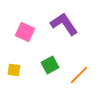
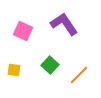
pink square: moved 2 px left, 1 px up
green square: rotated 18 degrees counterclockwise
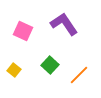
yellow square: rotated 32 degrees clockwise
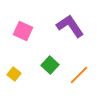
purple L-shape: moved 6 px right, 2 px down
yellow square: moved 4 px down
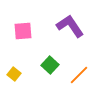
pink square: rotated 30 degrees counterclockwise
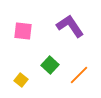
pink square: rotated 12 degrees clockwise
yellow square: moved 7 px right, 6 px down
